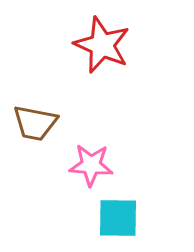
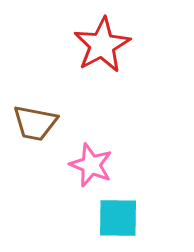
red star: rotated 20 degrees clockwise
pink star: rotated 18 degrees clockwise
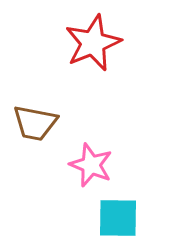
red star: moved 9 px left, 2 px up; rotated 6 degrees clockwise
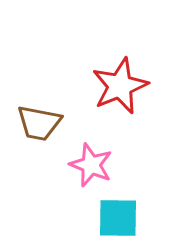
red star: moved 27 px right, 43 px down
brown trapezoid: moved 4 px right
